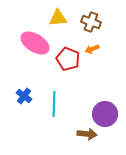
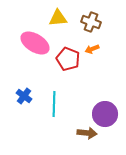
brown arrow: moved 1 px up
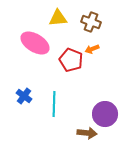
red pentagon: moved 3 px right, 1 px down
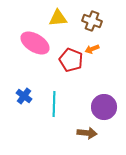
brown cross: moved 1 px right, 1 px up
purple circle: moved 1 px left, 7 px up
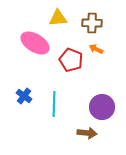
brown cross: moved 2 px down; rotated 18 degrees counterclockwise
orange arrow: moved 4 px right; rotated 48 degrees clockwise
purple circle: moved 2 px left
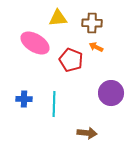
orange arrow: moved 2 px up
blue cross: moved 3 px down; rotated 35 degrees counterclockwise
purple circle: moved 9 px right, 14 px up
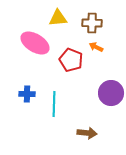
blue cross: moved 3 px right, 5 px up
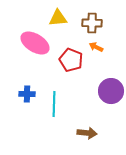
purple circle: moved 2 px up
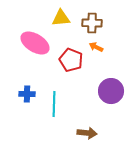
yellow triangle: moved 3 px right
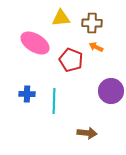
cyan line: moved 3 px up
